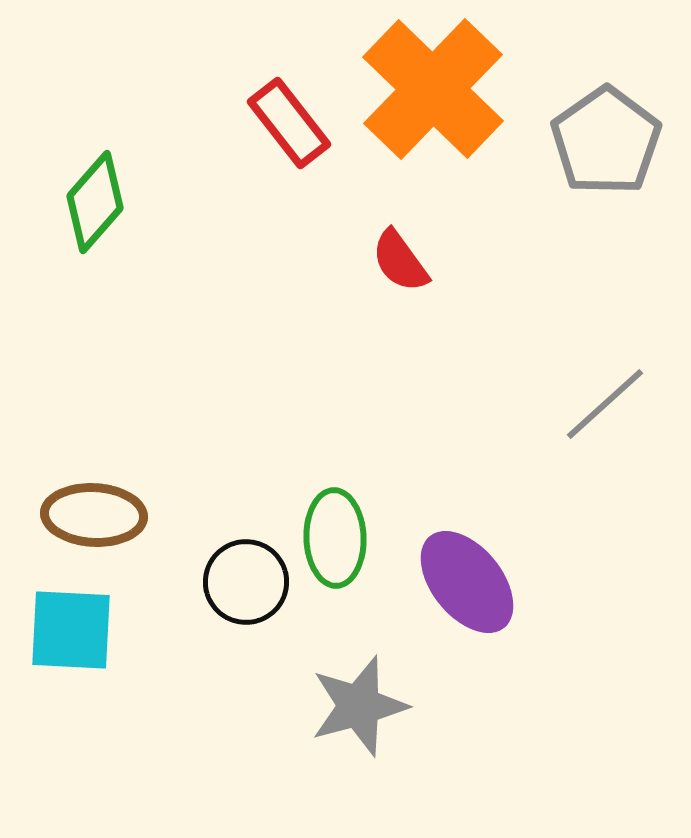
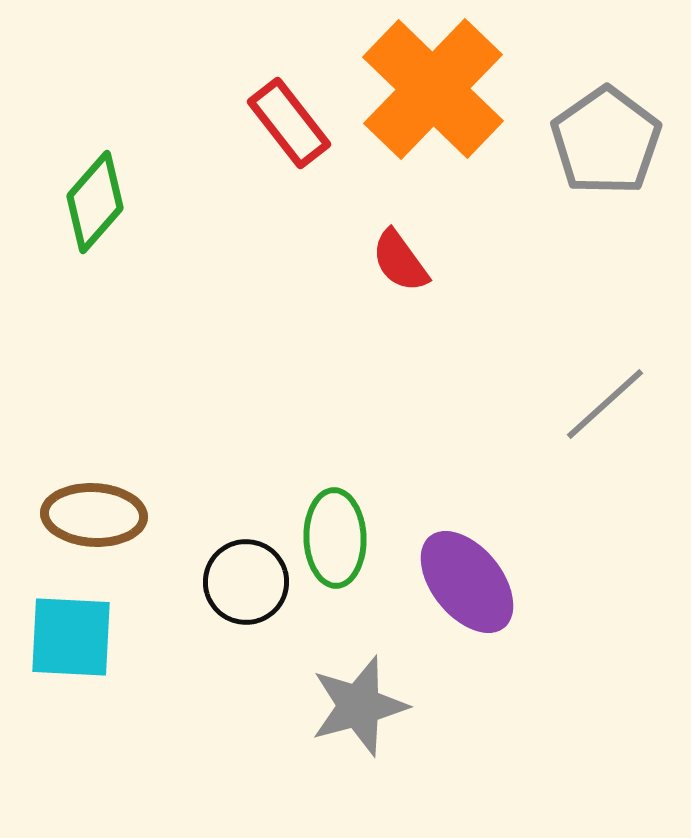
cyan square: moved 7 px down
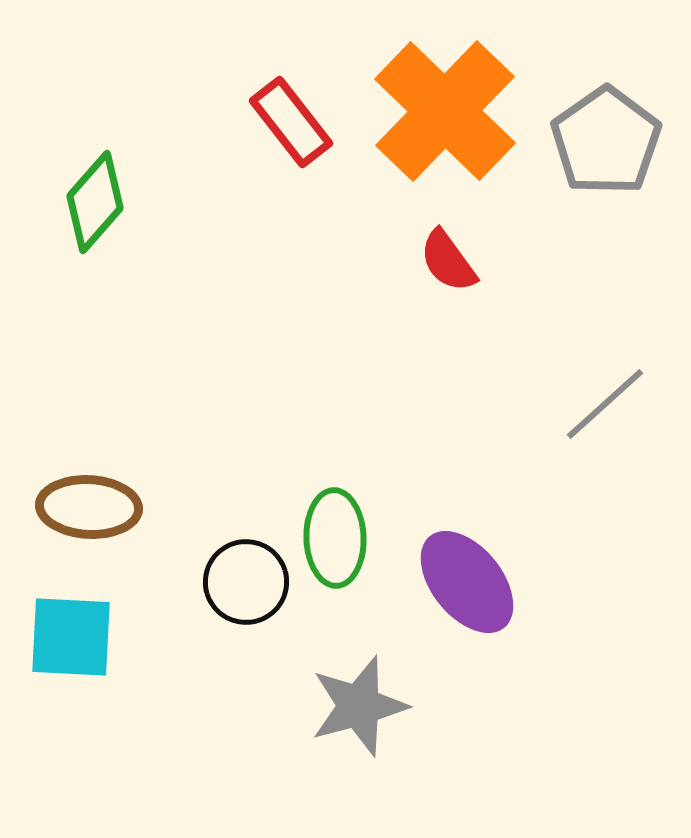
orange cross: moved 12 px right, 22 px down
red rectangle: moved 2 px right, 1 px up
red semicircle: moved 48 px right
brown ellipse: moved 5 px left, 8 px up
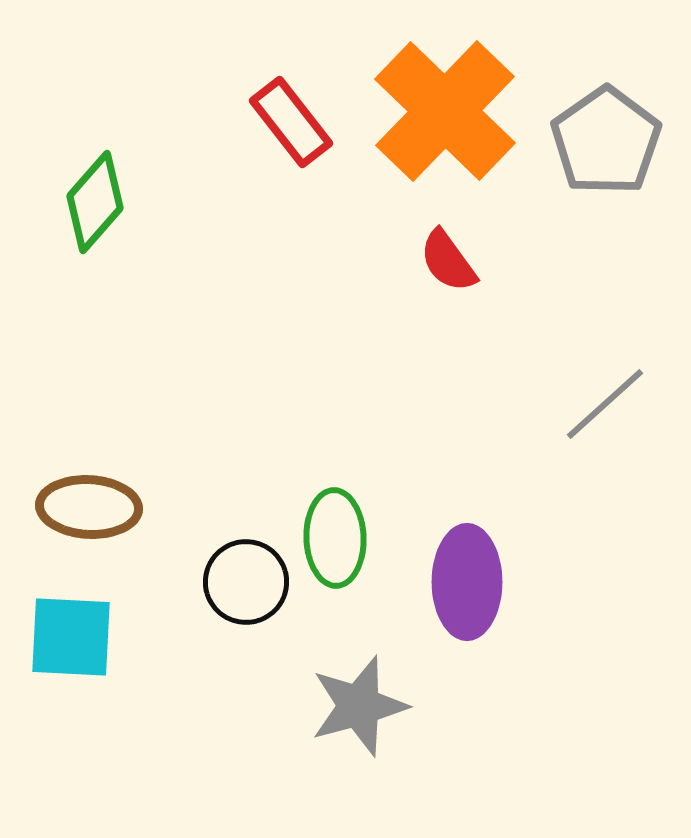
purple ellipse: rotated 39 degrees clockwise
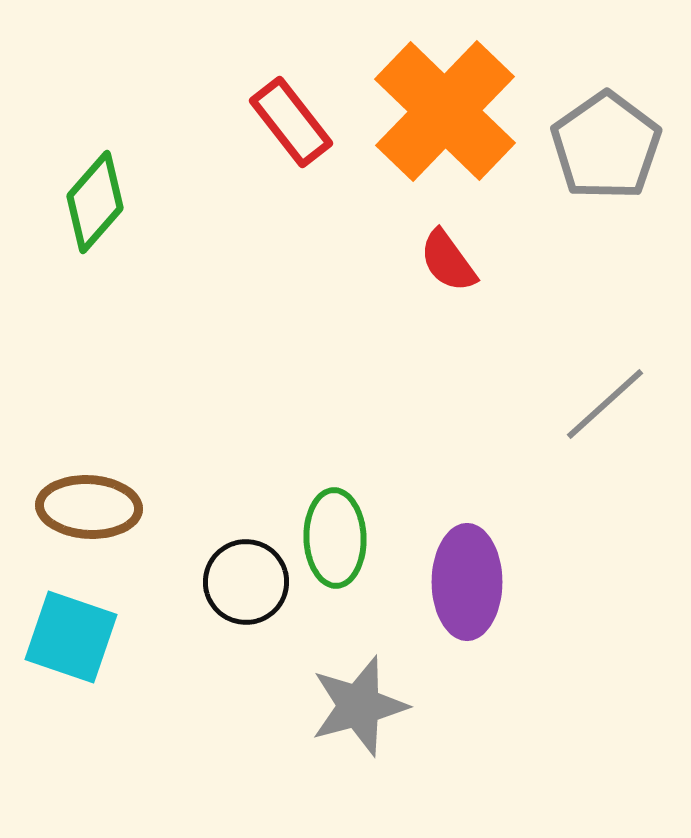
gray pentagon: moved 5 px down
cyan square: rotated 16 degrees clockwise
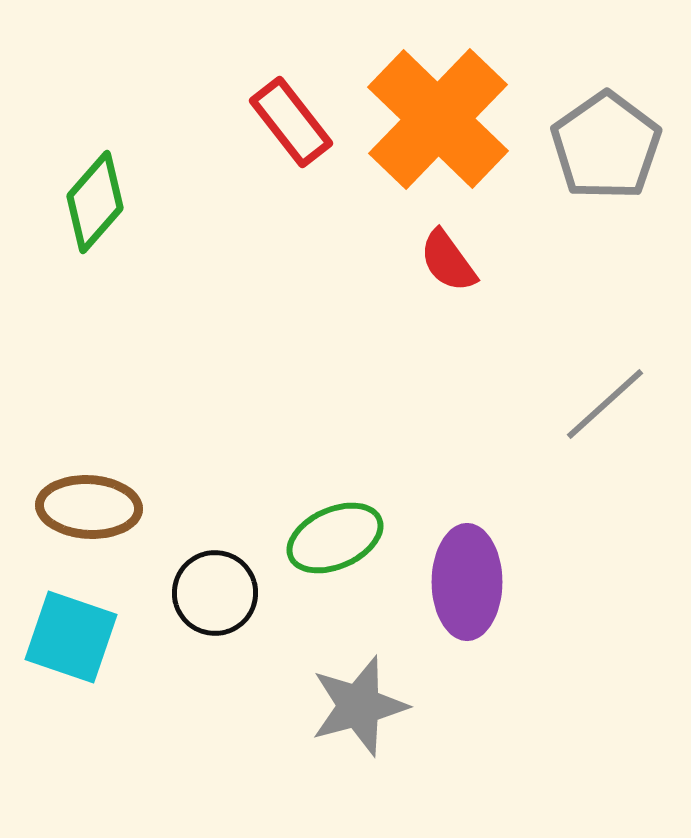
orange cross: moved 7 px left, 8 px down
green ellipse: rotated 68 degrees clockwise
black circle: moved 31 px left, 11 px down
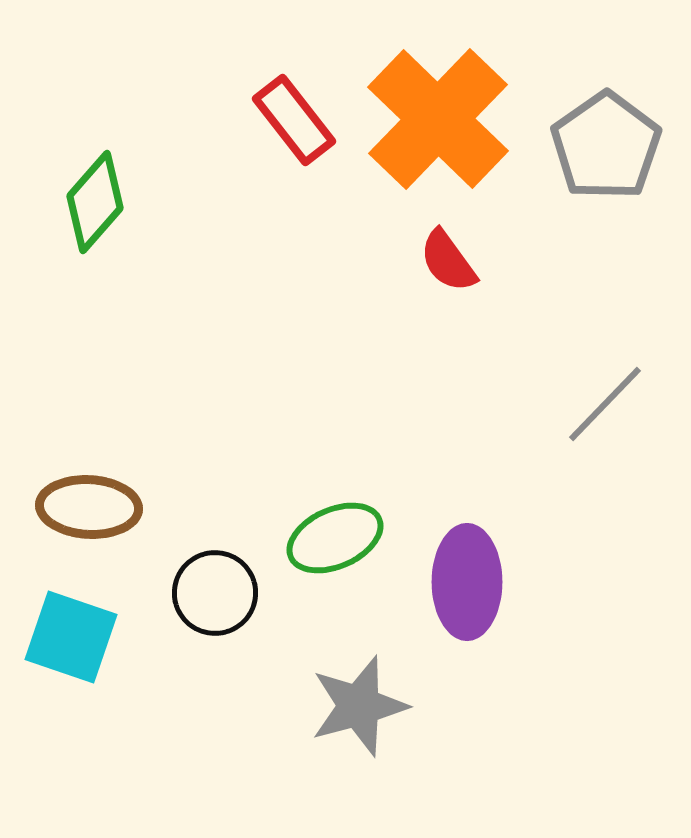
red rectangle: moved 3 px right, 2 px up
gray line: rotated 4 degrees counterclockwise
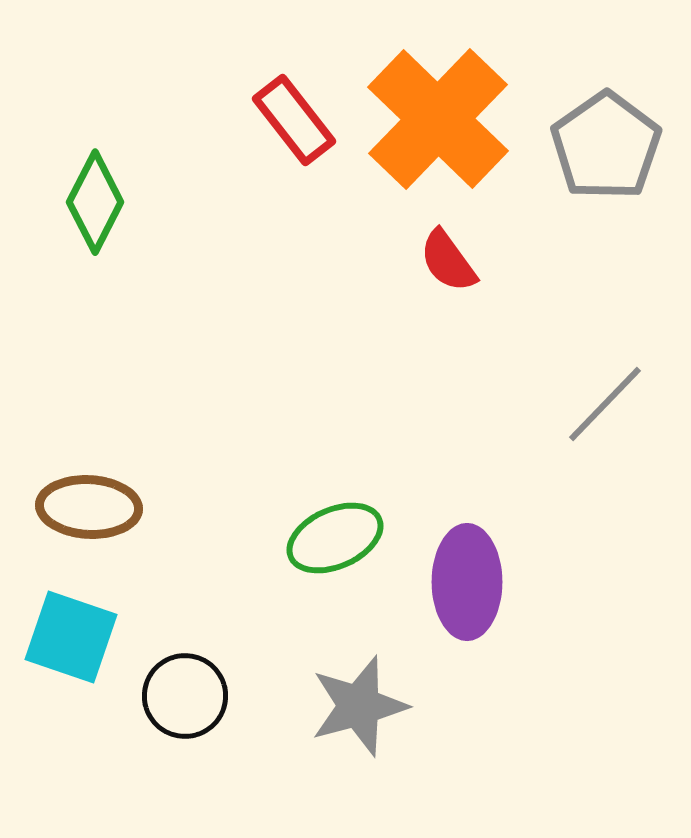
green diamond: rotated 14 degrees counterclockwise
black circle: moved 30 px left, 103 px down
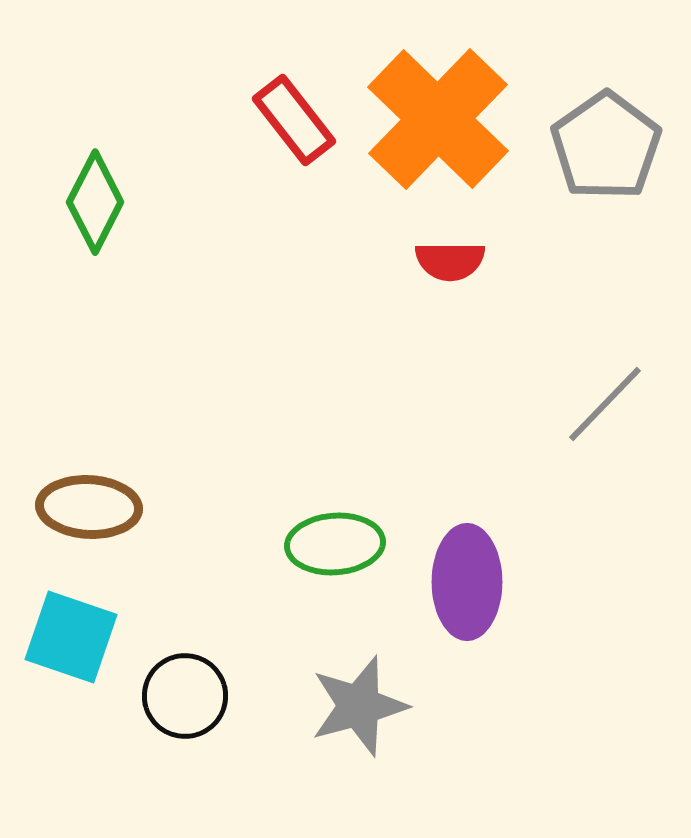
red semicircle: moved 2 px right; rotated 54 degrees counterclockwise
green ellipse: moved 6 px down; rotated 20 degrees clockwise
